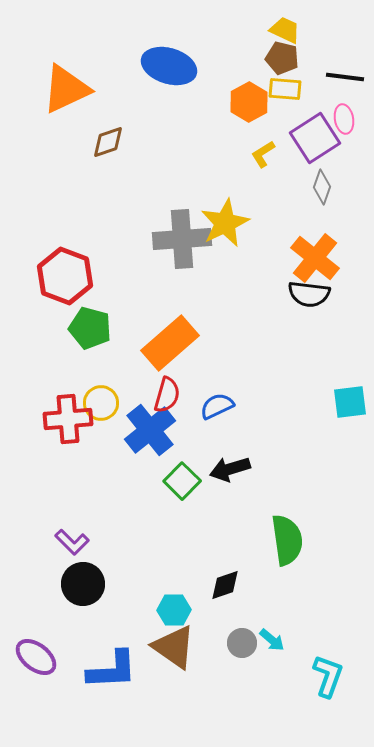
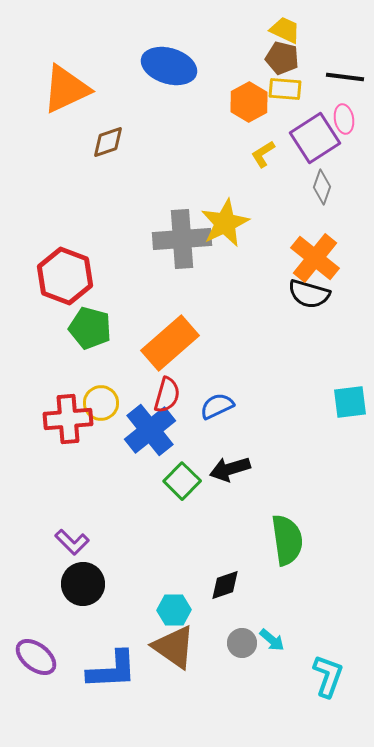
black semicircle: rotated 9 degrees clockwise
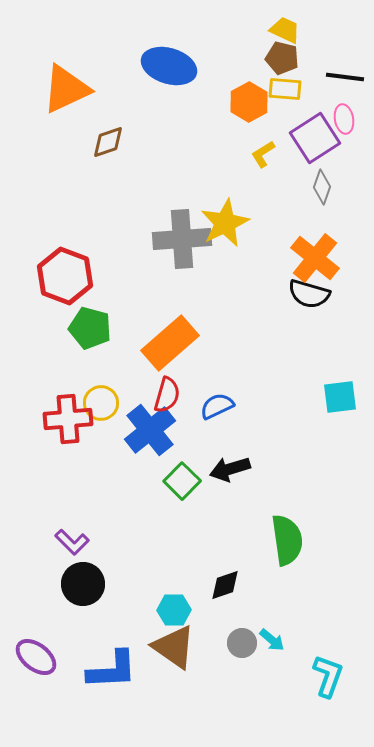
cyan square: moved 10 px left, 5 px up
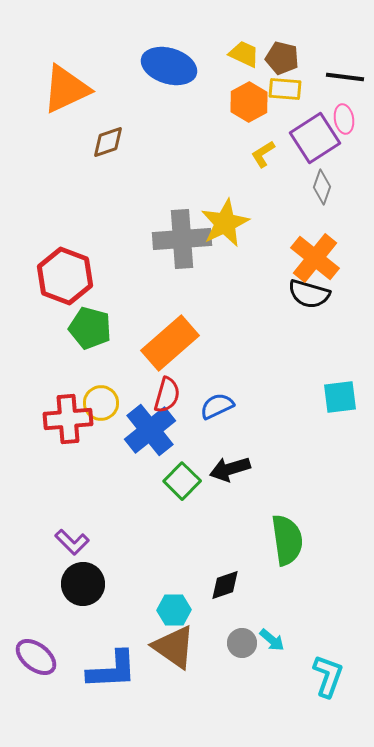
yellow trapezoid: moved 41 px left, 24 px down
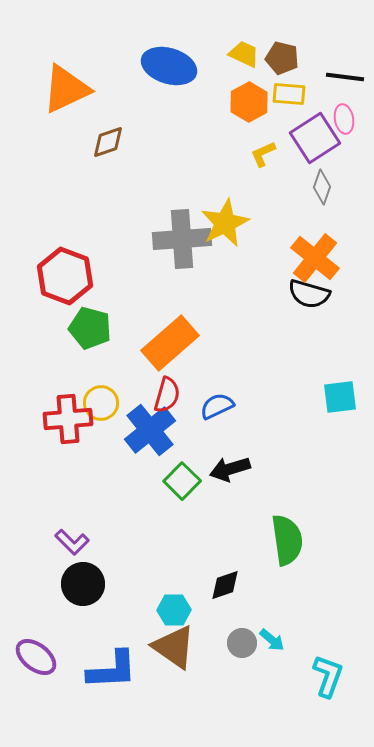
yellow rectangle: moved 4 px right, 5 px down
yellow L-shape: rotated 8 degrees clockwise
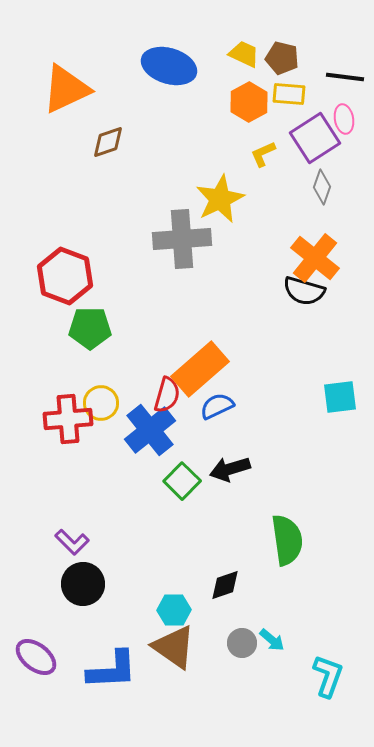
yellow star: moved 5 px left, 24 px up
black semicircle: moved 5 px left, 3 px up
green pentagon: rotated 15 degrees counterclockwise
orange rectangle: moved 30 px right, 26 px down
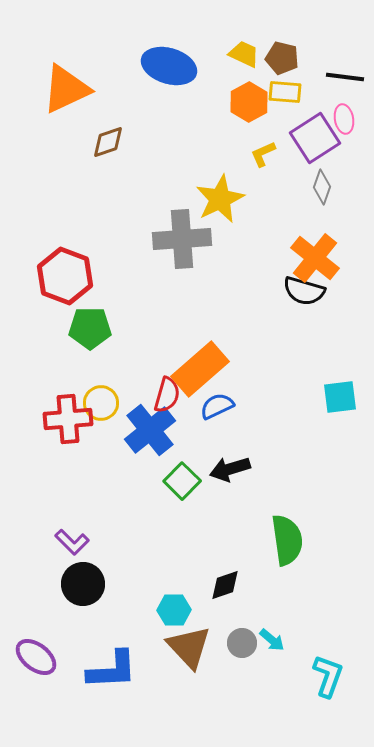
yellow rectangle: moved 4 px left, 2 px up
brown triangle: moved 15 px right; rotated 12 degrees clockwise
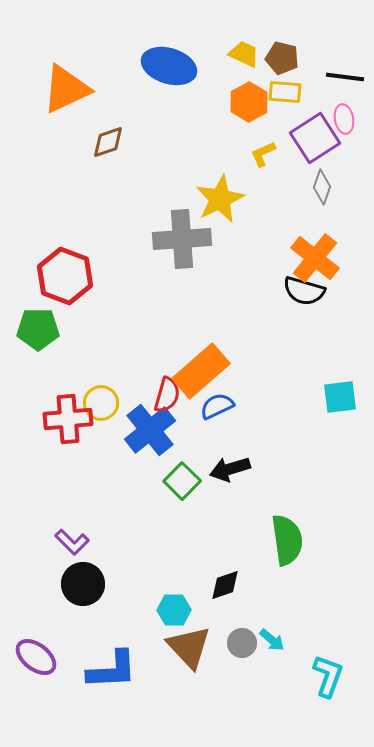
green pentagon: moved 52 px left, 1 px down
orange rectangle: moved 1 px right, 2 px down
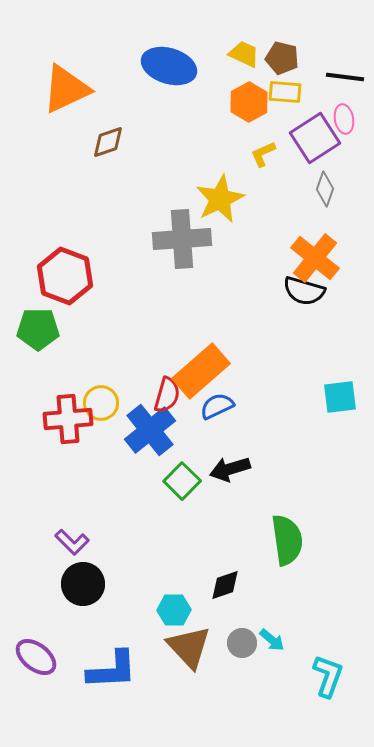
gray diamond: moved 3 px right, 2 px down
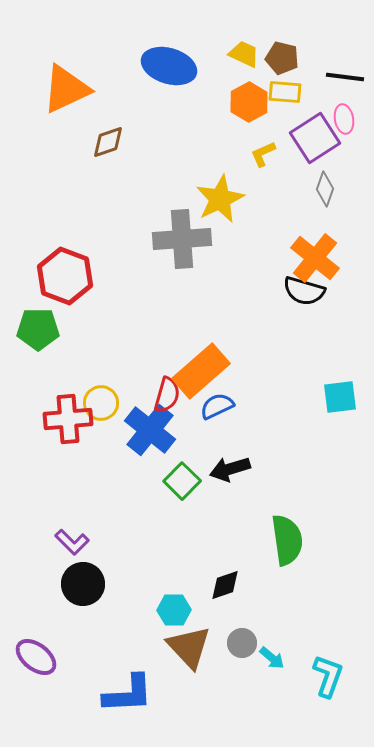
blue cross: rotated 12 degrees counterclockwise
cyan arrow: moved 18 px down
blue L-shape: moved 16 px right, 24 px down
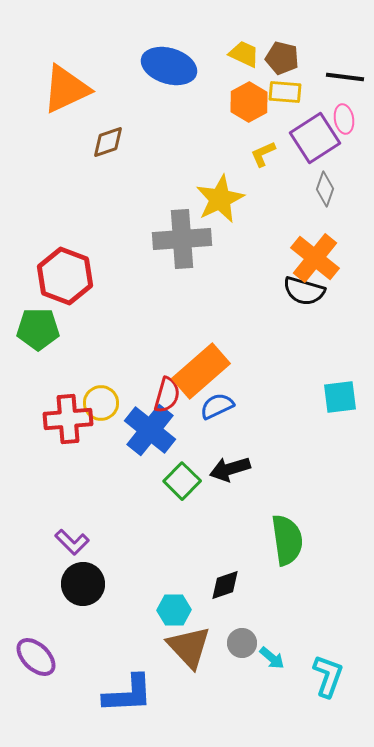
purple ellipse: rotated 6 degrees clockwise
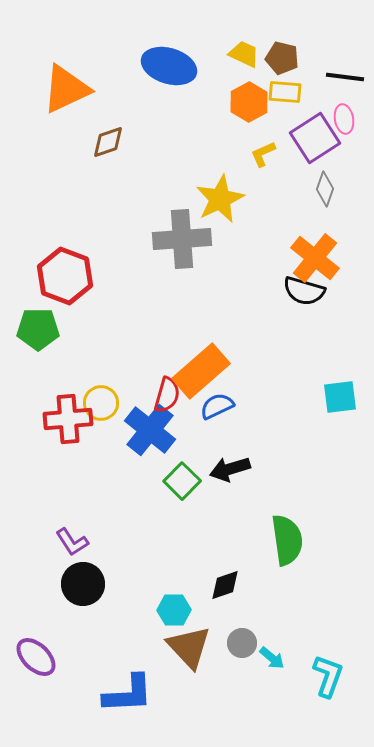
purple L-shape: rotated 12 degrees clockwise
